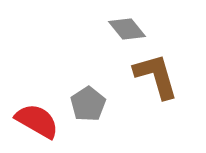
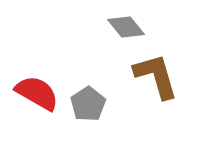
gray diamond: moved 1 px left, 2 px up
red semicircle: moved 28 px up
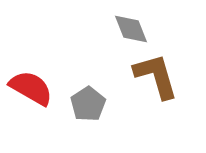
gray diamond: moved 5 px right, 2 px down; rotated 18 degrees clockwise
red semicircle: moved 6 px left, 5 px up
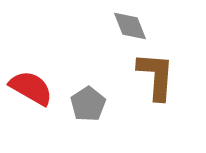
gray diamond: moved 1 px left, 3 px up
brown L-shape: rotated 20 degrees clockwise
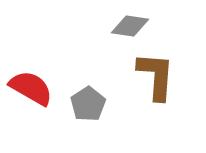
gray diamond: rotated 60 degrees counterclockwise
